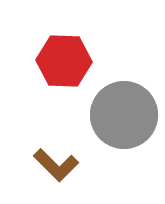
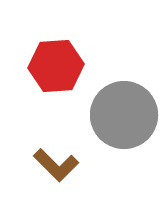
red hexagon: moved 8 px left, 5 px down; rotated 6 degrees counterclockwise
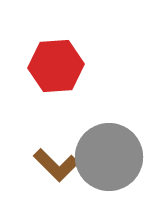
gray circle: moved 15 px left, 42 px down
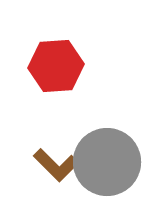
gray circle: moved 2 px left, 5 px down
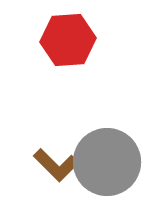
red hexagon: moved 12 px right, 26 px up
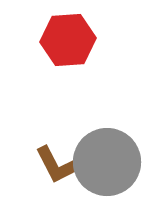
brown L-shape: rotated 18 degrees clockwise
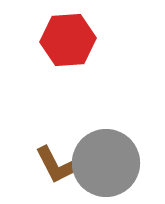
gray circle: moved 1 px left, 1 px down
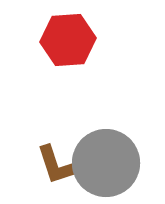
brown L-shape: rotated 9 degrees clockwise
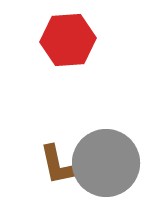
brown L-shape: moved 2 px right; rotated 6 degrees clockwise
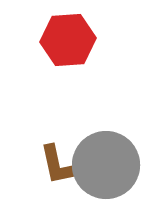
gray circle: moved 2 px down
